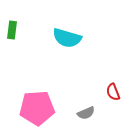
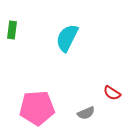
cyan semicircle: rotated 100 degrees clockwise
red semicircle: moved 1 px left, 1 px down; rotated 36 degrees counterclockwise
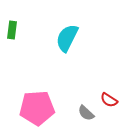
red semicircle: moved 3 px left, 7 px down
gray semicircle: rotated 66 degrees clockwise
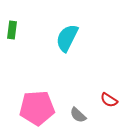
gray semicircle: moved 8 px left, 2 px down
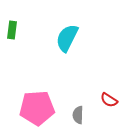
gray semicircle: rotated 48 degrees clockwise
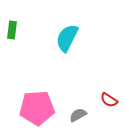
gray semicircle: rotated 60 degrees clockwise
